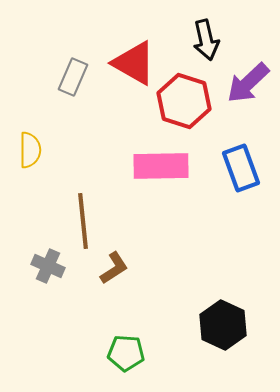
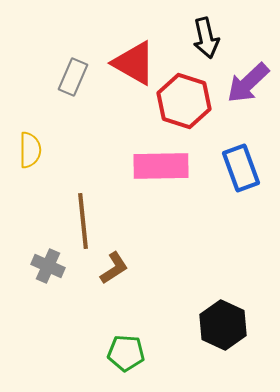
black arrow: moved 2 px up
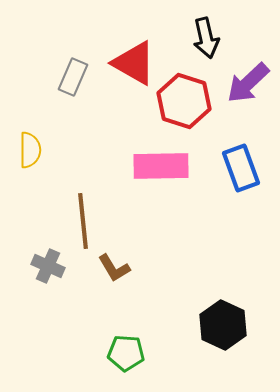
brown L-shape: rotated 92 degrees clockwise
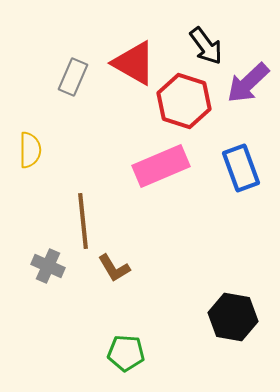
black arrow: moved 8 px down; rotated 24 degrees counterclockwise
pink rectangle: rotated 22 degrees counterclockwise
black hexagon: moved 10 px right, 8 px up; rotated 15 degrees counterclockwise
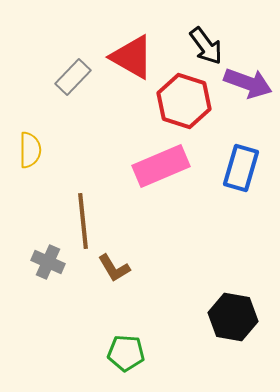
red triangle: moved 2 px left, 6 px up
gray rectangle: rotated 21 degrees clockwise
purple arrow: rotated 117 degrees counterclockwise
blue rectangle: rotated 36 degrees clockwise
gray cross: moved 4 px up
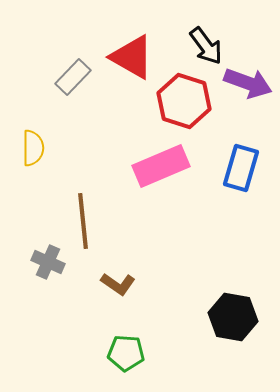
yellow semicircle: moved 3 px right, 2 px up
brown L-shape: moved 4 px right, 16 px down; rotated 24 degrees counterclockwise
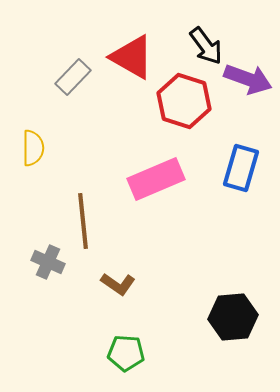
purple arrow: moved 4 px up
pink rectangle: moved 5 px left, 13 px down
black hexagon: rotated 15 degrees counterclockwise
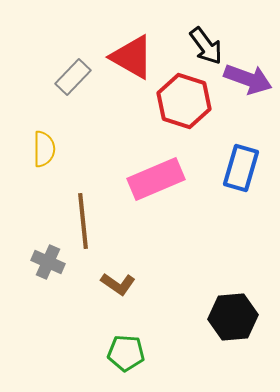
yellow semicircle: moved 11 px right, 1 px down
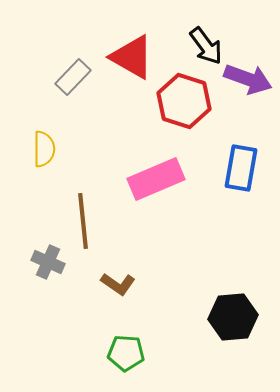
blue rectangle: rotated 6 degrees counterclockwise
